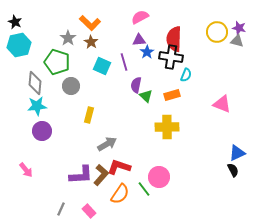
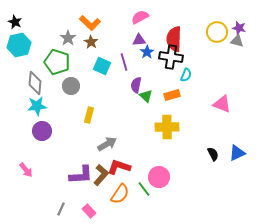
black semicircle: moved 20 px left, 16 px up
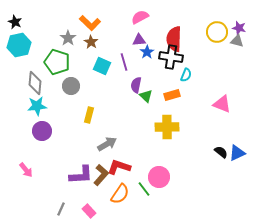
black semicircle: moved 8 px right, 2 px up; rotated 24 degrees counterclockwise
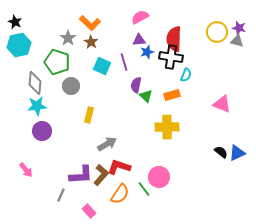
blue star: rotated 16 degrees clockwise
gray line: moved 14 px up
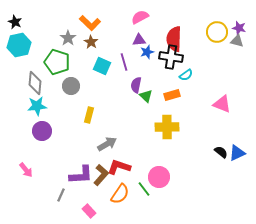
cyan semicircle: rotated 32 degrees clockwise
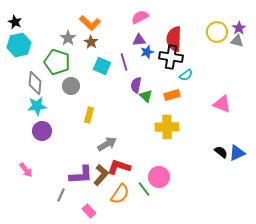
purple star: rotated 24 degrees clockwise
